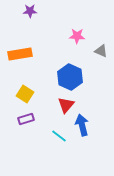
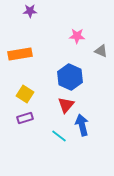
purple rectangle: moved 1 px left, 1 px up
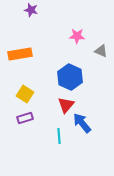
purple star: moved 1 px right, 1 px up; rotated 16 degrees clockwise
blue arrow: moved 2 px up; rotated 25 degrees counterclockwise
cyan line: rotated 49 degrees clockwise
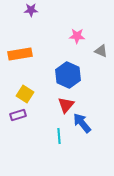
purple star: rotated 16 degrees counterclockwise
blue hexagon: moved 2 px left, 2 px up
purple rectangle: moved 7 px left, 3 px up
